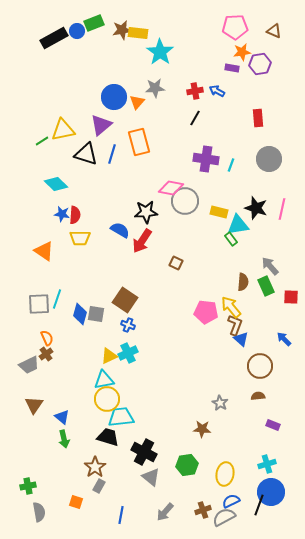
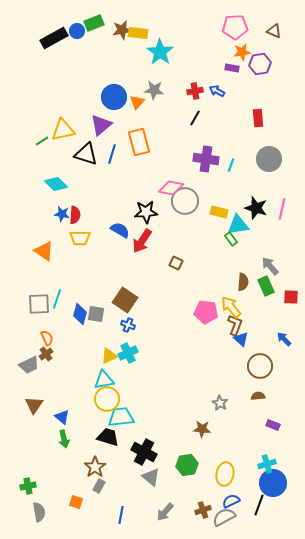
gray star at (155, 88): moved 1 px left, 2 px down; rotated 12 degrees clockwise
blue circle at (271, 492): moved 2 px right, 9 px up
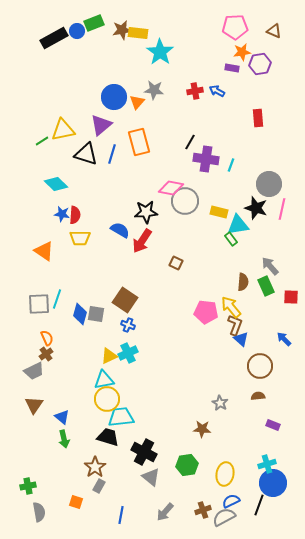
black line at (195, 118): moved 5 px left, 24 px down
gray circle at (269, 159): moved 25 px down
gray trapezoid at (29, 365): moved 5 px right, 6 px down
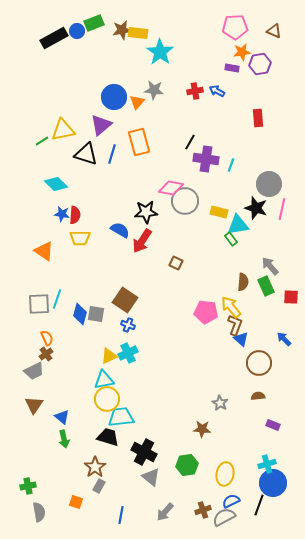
brown circle at (260, 366): moved 1 px left, 3 px up
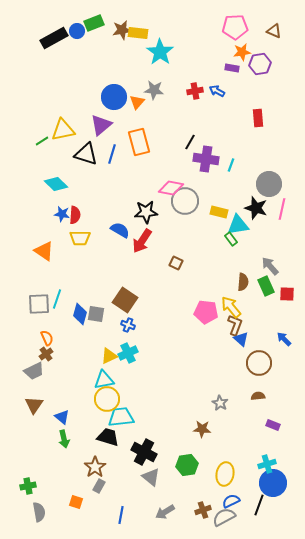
red square at (291, 297): moved 4 px left, 3 px up
gray arrow at (165, 512): rotated 18 degrees clockwise
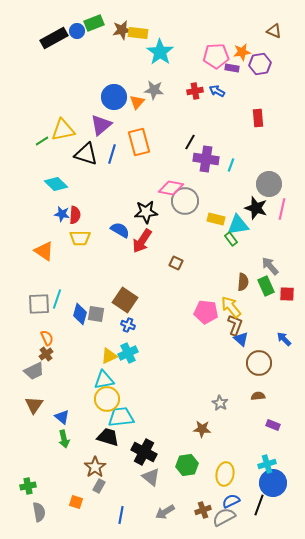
pink pentagon at (235, 27): moved 19 px left, 29 px down
yellow rectangle at (219, 212): moved 3 px left, 7 px down
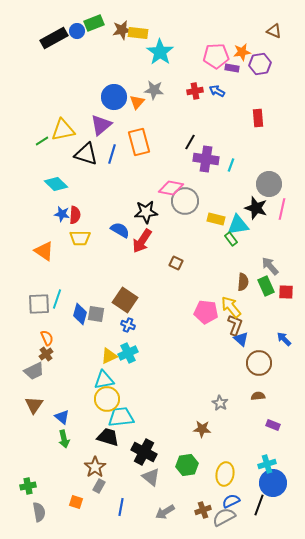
red square at (287, 294): moved 1 px left, 2 px up
blue line at (121, 515): moved 8 px up
